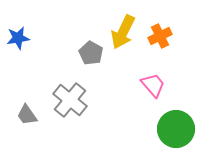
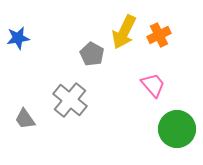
yellow arrow: moved 1 px right
orange cross: moved 1 px left, 1 px up
gray pentagon: moved 1 px right, 1 px down
gray trapezoid: moved 2 px left, 4 px down
green circle: moved 1 px right
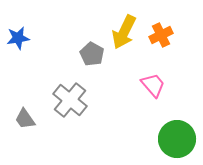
orange cross: moved 2 px right
green circle: moved 10 px down
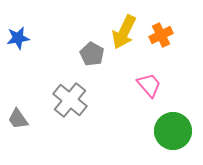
pink trapezoid: moved 4 px left
gray trapezoid: moved 7 px left
green circle: moved 4 px left, 8 px up
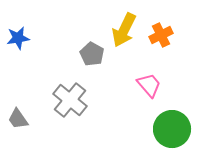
yellow arrow: moved 2 px up
green circle: moved 1 px left, 2 px up
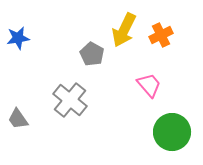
green circle: moved 3 px down
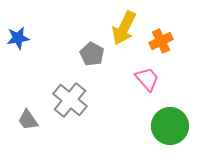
yellow arrow: moved 2 px up
orange cross: moved 6 px down
pink trapezoid: moved 2 px left, 6 px up
gray trapezoid: moved 10 px right, 1 px down
green circle: moved 2 px left, 6 px up
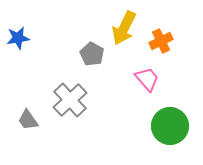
gray cross: rotated 8 degrees clockwise
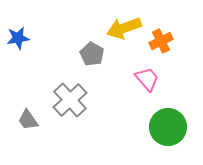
yellow arrow: rotated 44 degrees clockwise
green circle: moved 2 px left, 1 px down
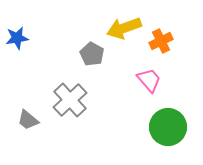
blue star: moved 1 px left
pink trapezoid: moved 2 px right, 1 px down
gray trapezoid: rotated 15 degrees counterclockwise
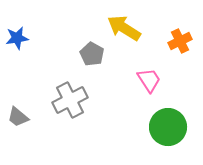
yellow arrow: rotated 52 degrees clockwise
orange cross: moved 19 px right
pink trapezoid: rotated 8 degrees clockwise
gray cross: rotated 16 degrees clockwise
gray trapezoid: moved 10 px left, 3 px up
